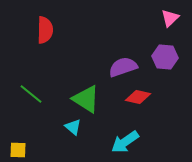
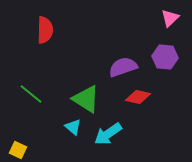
cyan arrow: moved 17 px left, 8 px up
yellow square: rotated 24 degrees clockwise
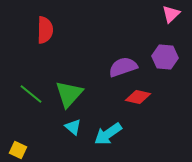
pink triangle: moved 1 px right, 4 px up
green triangle: moved 17 px left, 5 px up; rotated 40 degrees clockwise
